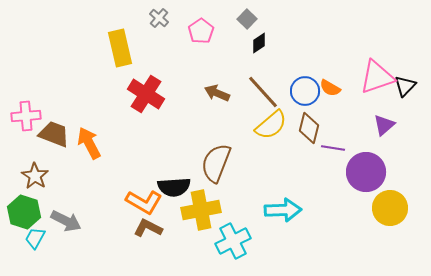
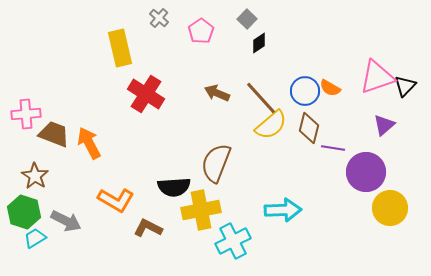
brown line: moved 2 px left, 6 px down
pink cross: moved 2 px up
orange L-shape: moved 28 px left, 2 px up
cyan trapezoid: rotated 30 degrees clockwise
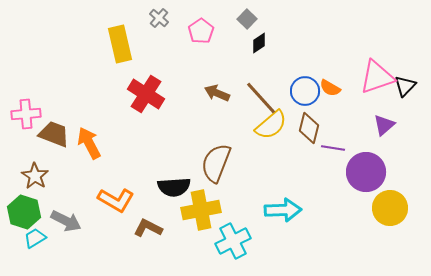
yellow rectangle: moved 4 px up
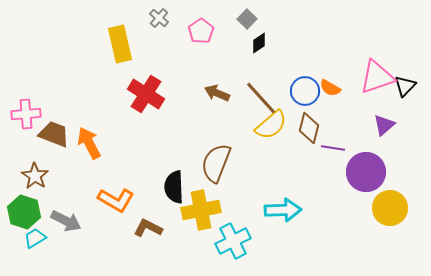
black semicircle: rotated 92 degrees clockwise
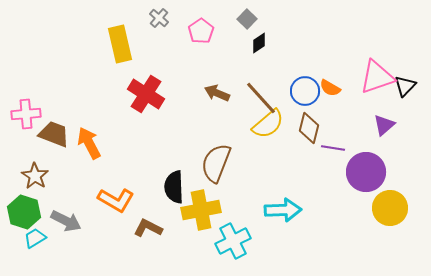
yellow semicircle: moved 3 px left, 1 px up
